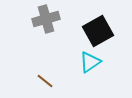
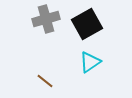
black square: moved 11 px left, 7 px up
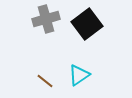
black square: rotated 8 degrees counterclockwise
cyan triangle: moved 11 px left, 13 px down
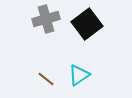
brown line: moved 1 px right, 2 px up
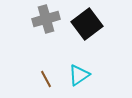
brown line: rotated 24 degrees clockwise
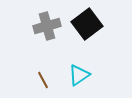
gray cross: moved 1 px right, 7 px down
brown line: moved 3 px left, 1 px down
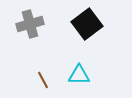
gray cross: moved 17 px left, 2 px up
cyan triangle: rotated 35 degrees clockwise
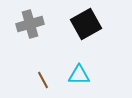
black square: moved 1 px left; rotated 8 degrees clockwise
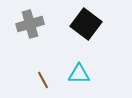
black square: rotated 24 degrees counterclockwise
cyan triangle: moved 1 px up
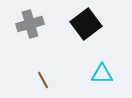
black square: rotated 16 degrees clockwise
cyan triangle: moved 23 px right
